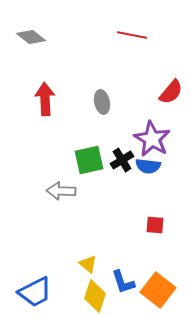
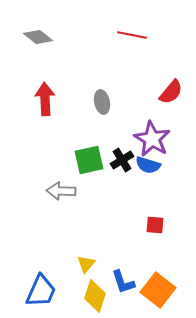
gray diamond: moved 7 px right
blue semicircle: moved 1 px up; rotated 10 degrees clockwise
yellow triangle: moved 2 px left; rotated 30 degrees clockwise
blue trapezoid: moved 6 px right, 1 px up; rotated 39 degrees counterclockwise
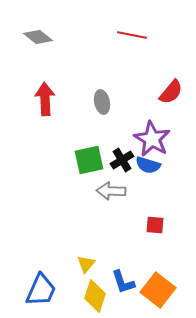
gray arrow: moved 50 px right
blue trapezoid: moved 1 px up
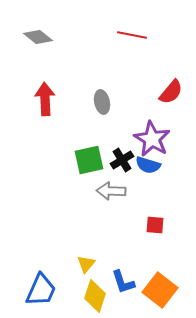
orange square: moved 2 px right
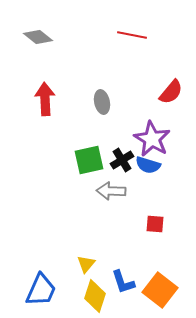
red square: moved 1 px up
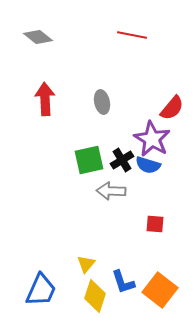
red semicircle: moved 1 px right, 16 px down
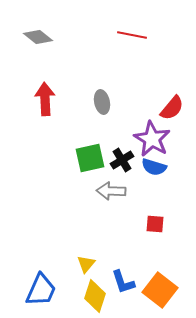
green square: moved 1 px right, 2 px up
blue semicircle: moved 6 px right, 2 px down
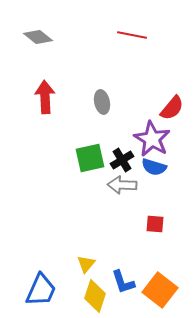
red arrow: moved 2 px up
gray arrow: moved 11 px right, 6 px up
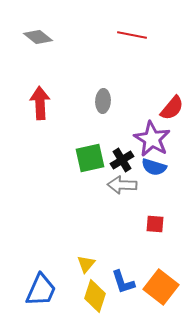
red arrow: moved 5 px left, 6 px down
gray ellipse: moved 1 px right, 1 px up; rotated 15 degrees clockwise
orange square: moved 1 px right, 3 px up
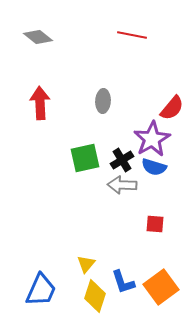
purple star: rotated 12 degrees clockwise
green square: moved 5 px left
orange square: rotated 16 degrees clockwise
